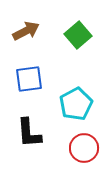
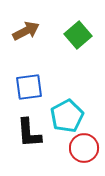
blue square: moved 8 px down
cyan pentagon: moved 9 px left, 12 px down
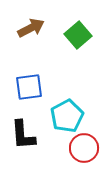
brown arrow: moved 5 px right, 3 px up
black L-shape: moved 6 px left, 2 px down
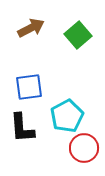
black L-shape: moved 1 px left, 7 px up
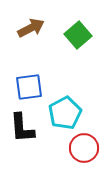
cyan pentagon: moved 2 px left, 3 px up
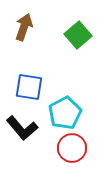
brown arrow: moved 7 px left, 1 px up; rotated 44 degrees counterclockwise
blue square: rotated 16 degrees clockwise
black L-shape: rotated 36 degrees counterclockwise
red circle: moved 12 px left
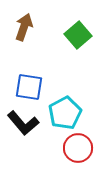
black L-shape: moved 1 px right, 5 px up
red circle: moved 6 px right
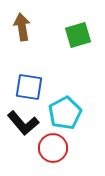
brown arrow: moved 2 px left; rotated 28 degrees counterclockwise
green square: rotated 24 degrees clockwise
red circle: moved 25 px left
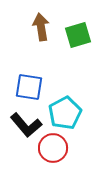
brown arrow: moved 19 px right
black L-shape: moved 3 px right, 2 px down
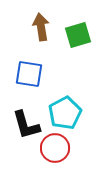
blue square: moved 13 px up
black L-shape: rotated 24 degrees clockwise
red circle: moved 2 px right
